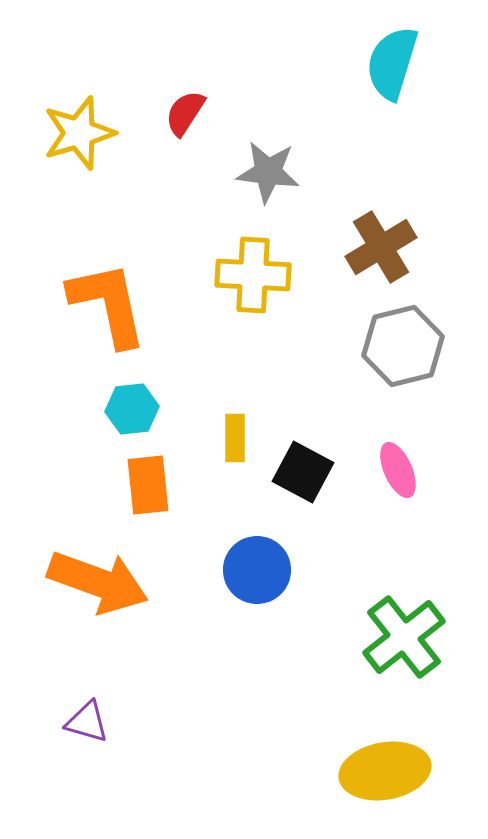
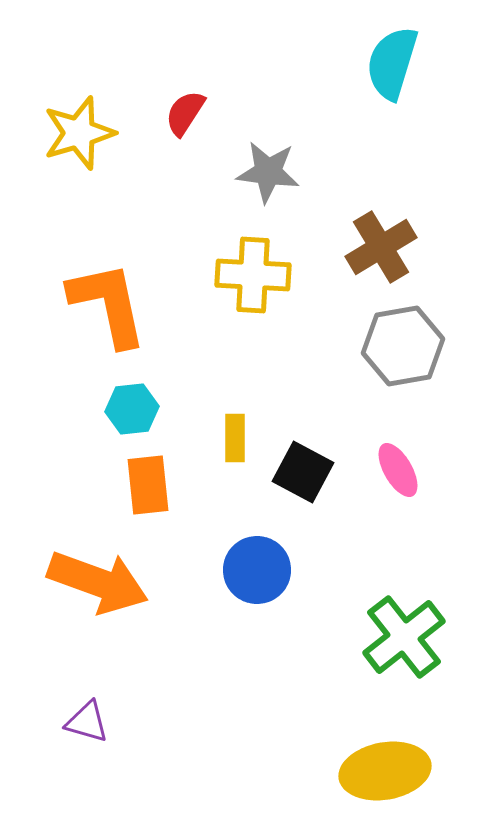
gray hexagon: rotated 4 degrees clockwise
pink ellipse: rotated 6 degrees counterclockwise
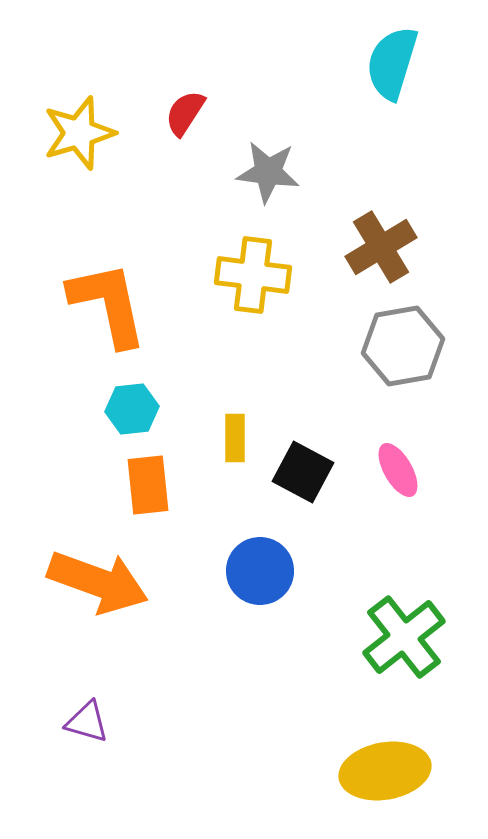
yellow cross: rotated 4 degrees clockwise
blue circle: moved 3 px right, 1 px down
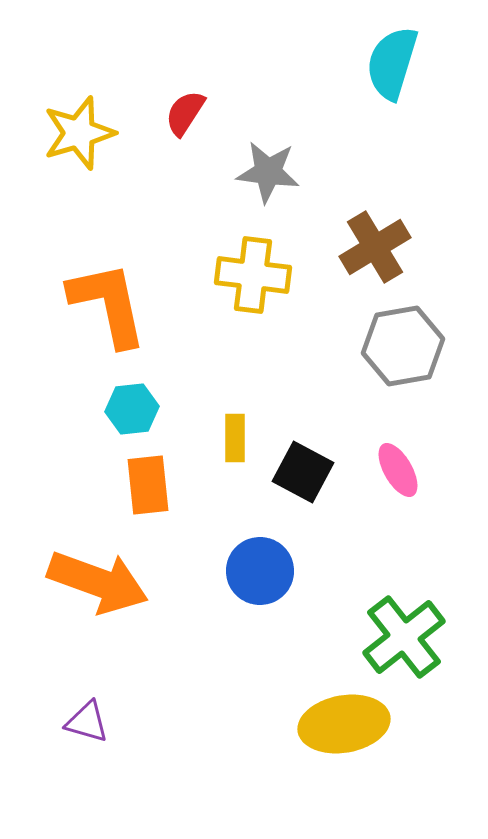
brown cross: moved 6 px left
yellow ellipse: moved 41 px left, 47 px up
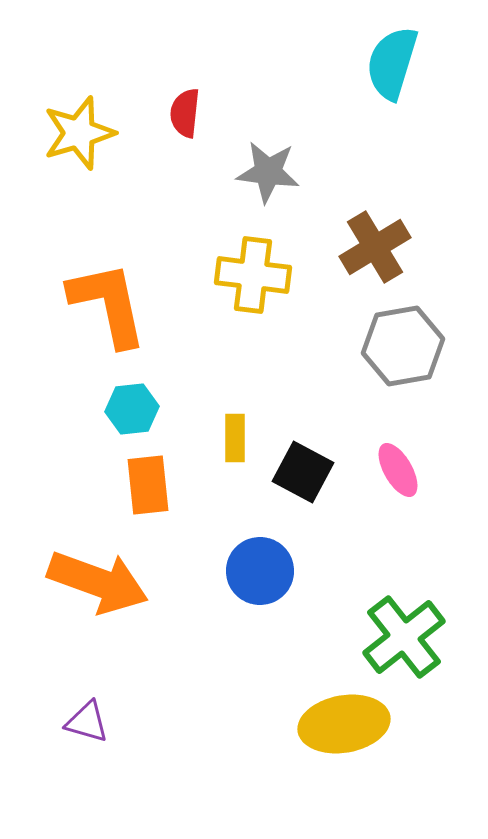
red semicircle: rotated 27 degrees counterclockwise
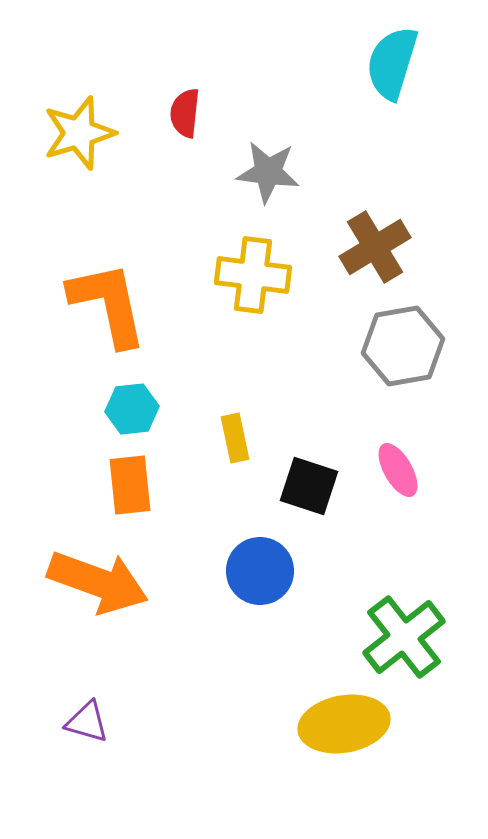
yellow rectangle: rotated 12 degrees counterclockwise
black square: moved 6 px right, 14 px down; rotated 10 degrees counterclockwise
orange rectangle: moved 18 px left
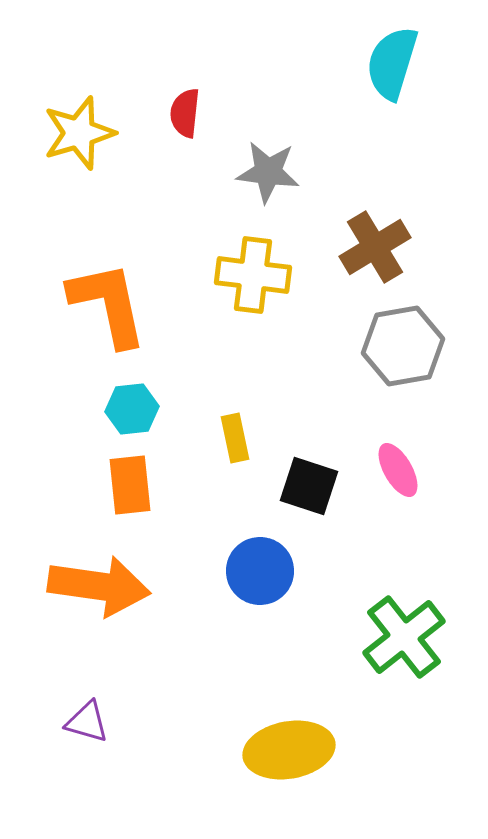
orange arrow: moved 1 px right, 4 px down; rotated 12 degrees counterclockwise
yellow ellipse: moved 55 px left, 26 px down
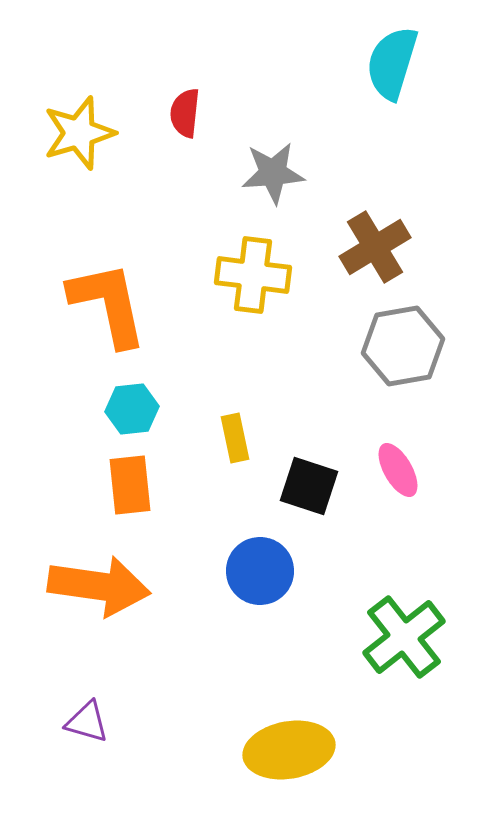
gray star: moved 5 px right, 1 px down; rotated 12 degrees counterclockwise
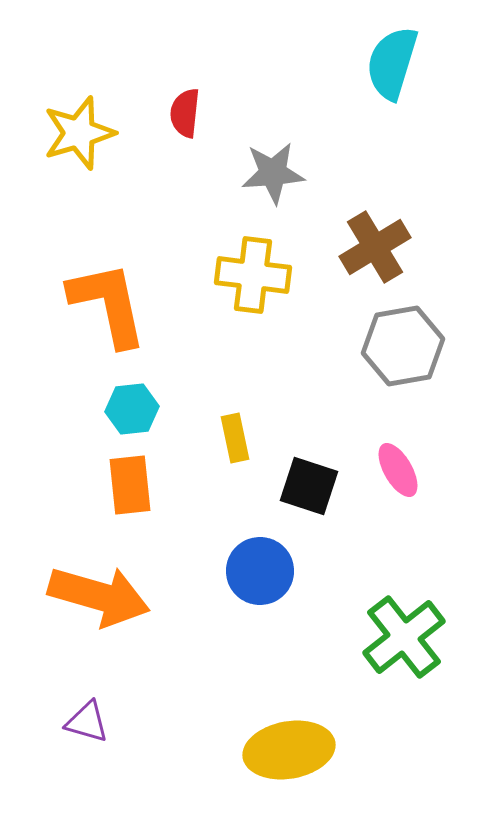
orange arrow: moved 10 px down; rotated 8 degrees clockwise
